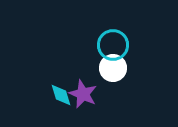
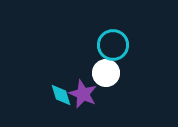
white circle: moved 7 px left, 5 px down
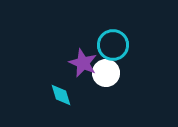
purple star: moved 31 px up
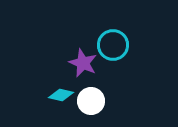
white circle: moved 15 px left, 28 px down
cyan diamond: rotated 60 degrees counterclockwise
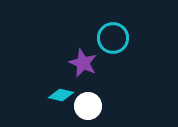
cyan circle: moved 7 px up
white circle: moved 3 px left, 5 px down
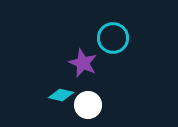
white circle: moved 1 px up
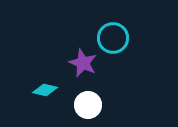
cyan diamond: moved 16 px left, 5 px up
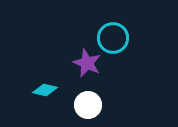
purple star: moved 4 px right
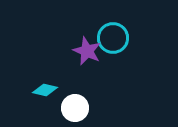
purple star: moved 12 px up
white circle: moved 13 px left, 3 px down
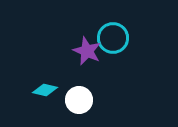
white circle: moved 4 px right, 8 px up
